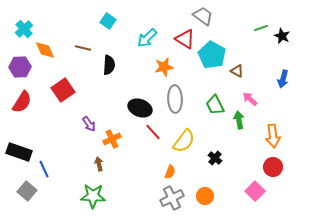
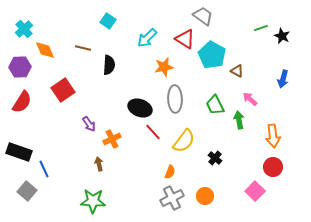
green star: moved 5 px down
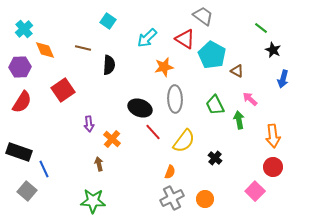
green line: rotated 56 degrees clockwise
black star: moved 9 px left, 14 px down
purple arrow: rotated 28 degrees clockwise
orange cross: rotated 24 degrees counterclockwise
orange circle: moved 3 px down
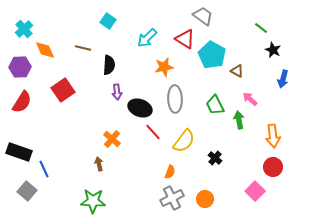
purple arrow: moved 28 px right, 32 px up
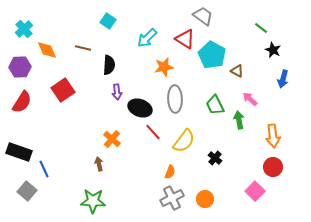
orange diamond: moved 2 px right
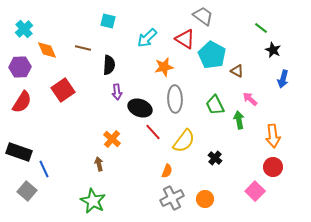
cyan square: rotated 21 degrees counterclockwise
orange semicircle: moved 3 px left, 1 px up
green star: rotated 25 degrees clockwise
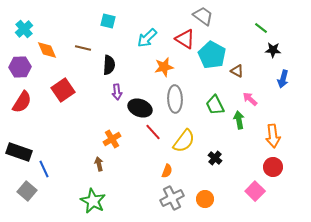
black star: rotated 21 degrees counterclockwise
orange cross: rotated 18 degrees clockwise
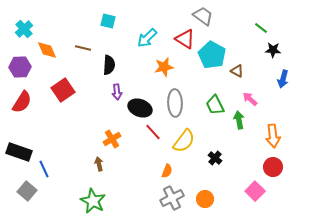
gray ellipse: moved 4 px down
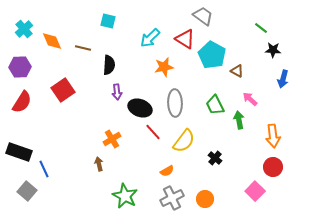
cyan arrow: moved 3 px right
orange diamond: moved 5 px right, 9 px up
orange semicircle: rotated 40 degrees clockwise
green star: moved 32 px right, 5 px up
